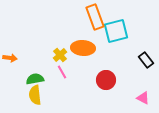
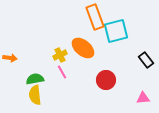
orange ellipse: rotated 35 degrees clockwise
yellow cross: rotated 16 degrees clockwise
pink triangle: rotated 32 degrees counterclockwise
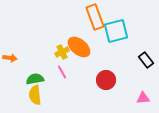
orange ellipse: moved 4 px left, 1 px up
yellow cross: moved 2 px right, 3 px up
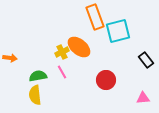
cyan square: moved 2 px right
green semicircle: moved 3 px right, 3 px up
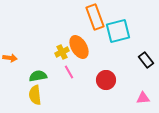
orange ellipse: rotated 20 degrees clockwise
pink line: moved 7 px right
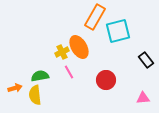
orange rectangle: rotated 50 degrees clockwise
orange arrow: moved 5 px right, 30 px down; rotated 24 degrees counterclockwise
green semicircle: moved 2 px right
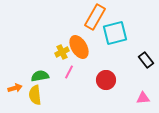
cyan square: moved 3 px left, 2 px down
pink line: rotated 56 degrees clockwise
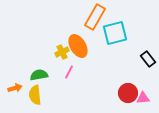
orange ellipse: moved 1 px left, 1 px up
black rectangle: moved 2 px right, 1 px up
green semicircle: moved 1 px left, 1 px up
red circle: moved 22 px right, 13 px down
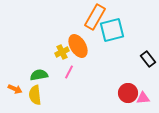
cyan square: moved 3 px left, 3 px up
orange arrow: moved 1 px down; rotated 40 degrees clockwise
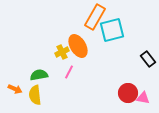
pink triangle: rotated 16 degrees clockwise
